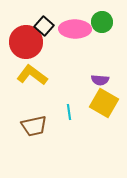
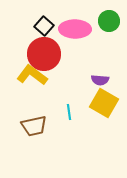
green circle: moved 7 px right, 1 px up
red circle: moved 18 px right, 12 px down
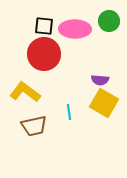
black square: rotated 36 degrees counterclockwise
yellow L-shape: moved 7 px left, 17 px down
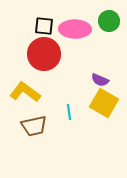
purple semicircle: rotated 18 degrees clockwise
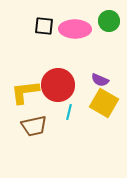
red circle: moved 14 px right, 31 px down
yellow L-shape: rotated 44 degrees counterclockwise
cyan line: rotated 21 degrees clockwise
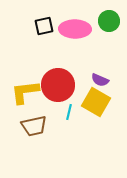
black square: rotated 18 degrees counterclockwise
yellow square: moved 8 px left, 1 px up
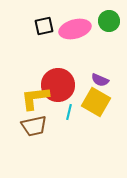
pink ellipse: rotated 16 degrees counterclockwise
yellow L-shape: moved 10 px right, 6 px down
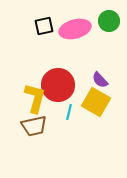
purple semicircle: rotated 24 degrees clockwise
yellow L-shape: rotated 112 degrees clockwise
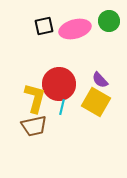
red circle: moved 1 px right, 1 px up
cyan line: moved 7 px left, 5 px up
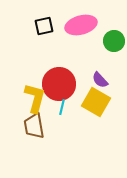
green circle: moved 5 px right, 20 px down
pink ellipse: moved 6 px right, 4 px up
brown trapezoid: rotated 92 degrees clockwise
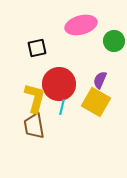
black square: moved 7 px left, 22 px down
purple semicircle: rotated 66 degrees clockwise
